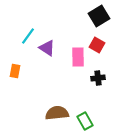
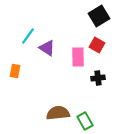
brown semicircle: moved 1 px right
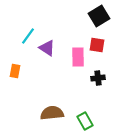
red square: rotated 21 degrees counterclockwise
brown semicircle: moved 6 px left
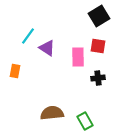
red square: moved 1 px right, 1 px down
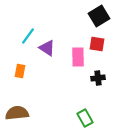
red square: moved 1 px left, 2 px up
orange rectangle: moved 5 px right
brown semicircle: moved 35 px left
green rectangle: moved 3 px up
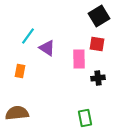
pink rectangle: moved 1 px right, 2 px down
green rectangle: rotated 18 degrees clockwise
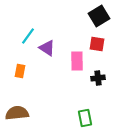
pink rectangle: moved 2 px left, 2 px down
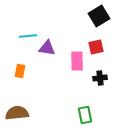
cyan line: rotated 48 degrees clockwise
red square: moved 1 px left, 3 px down; rotated 21 degrees counterclockwise
purple triangle: rotated 24 degrees counterclockwise
black cross: moved 2 px right
green rectangle: moved 3 px up
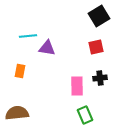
pink rectangle: moved 25 px down
green rectangle: rotated 12 degrees counterclockwise
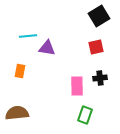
green rectangle: rotated 42 degrees clockwise
